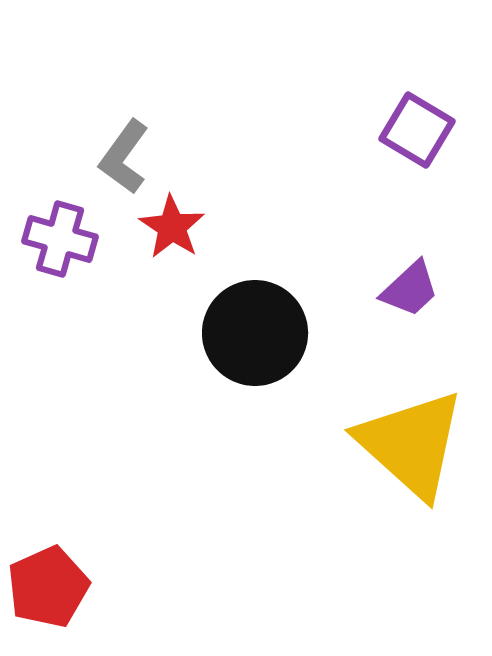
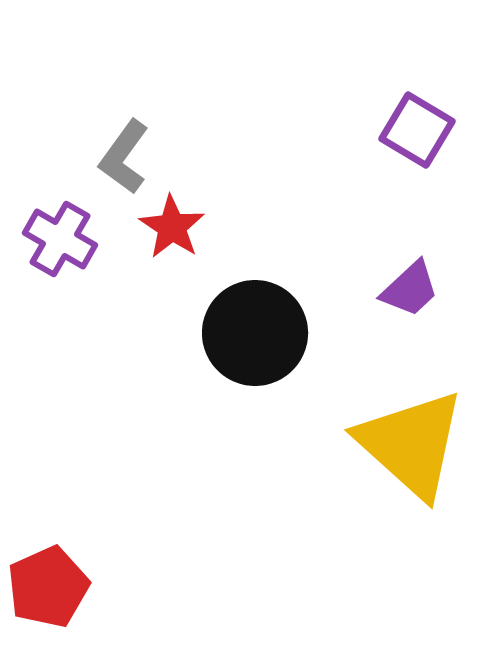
purple cross: rotated 14 degrees clockwise
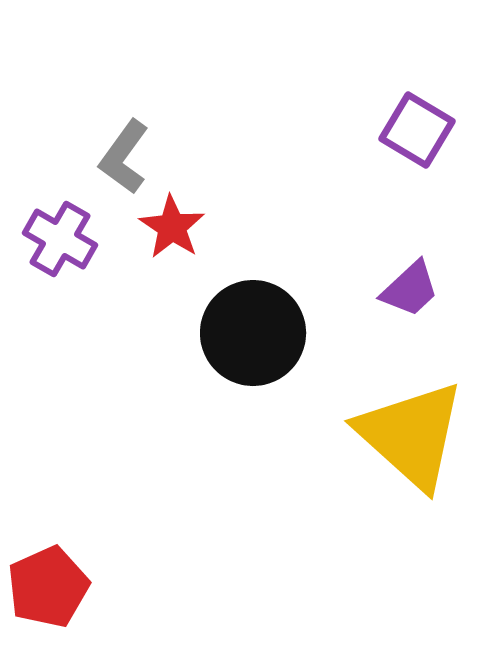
black circle: moved 2 px left
yellow triangle: moved 9 px up
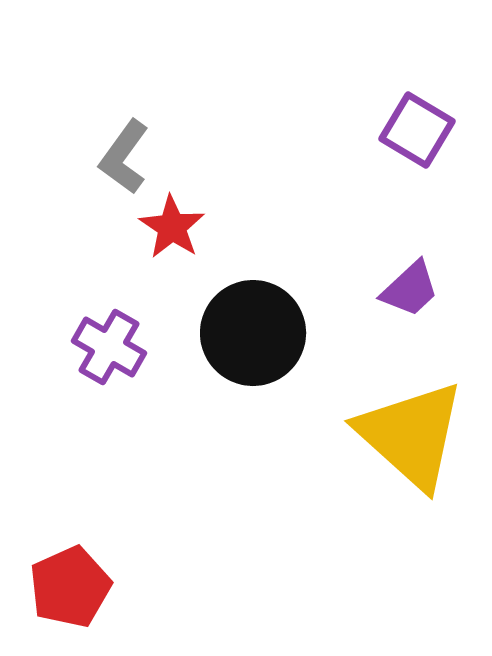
purple cross: moved 49 px right, 108 px down
red pentagon: moved 22 px right
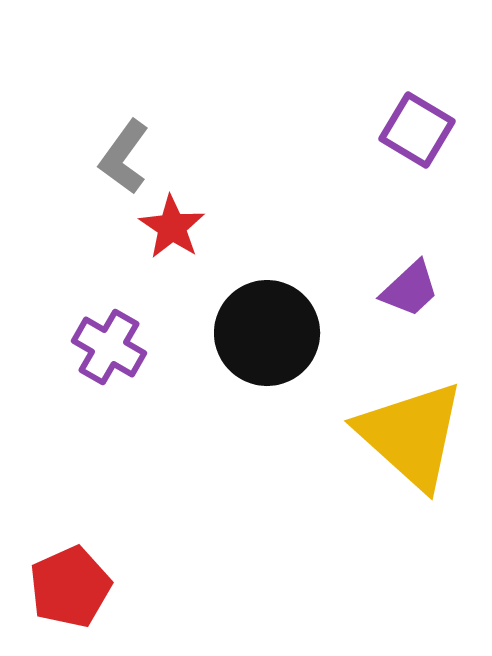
black circle: moved 14 px right
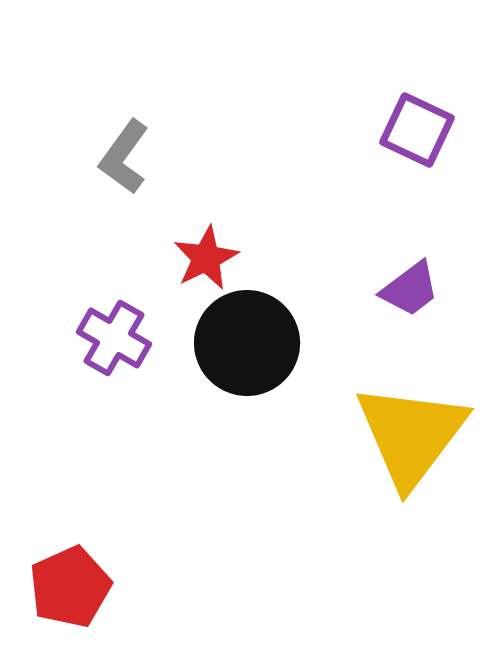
purple square: rotated 6 degrees counterclockwise
red star: moved 34 px right, 31 px down; rotated 12 degrees clockwise
purple trapezoid: rotated 6 degrees clockwise
black circle: moved 20 px left, 10 px down
purple cross: moved 5 px right, 9 px up
yellow triangle: rotated 25 degrees clockwise
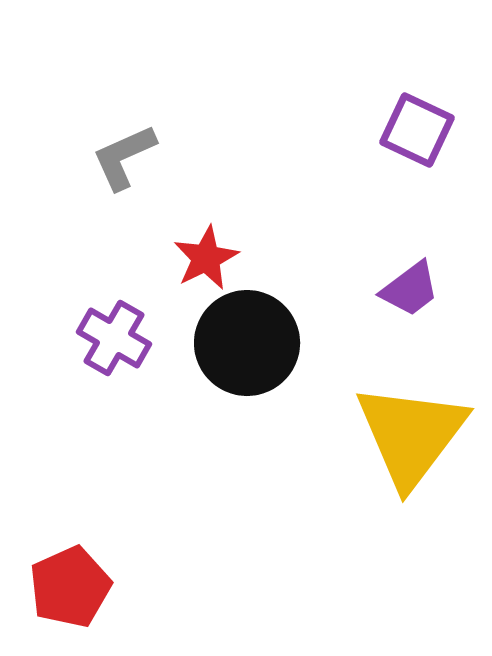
gray L-shape: rotated 30 degrees clockwise
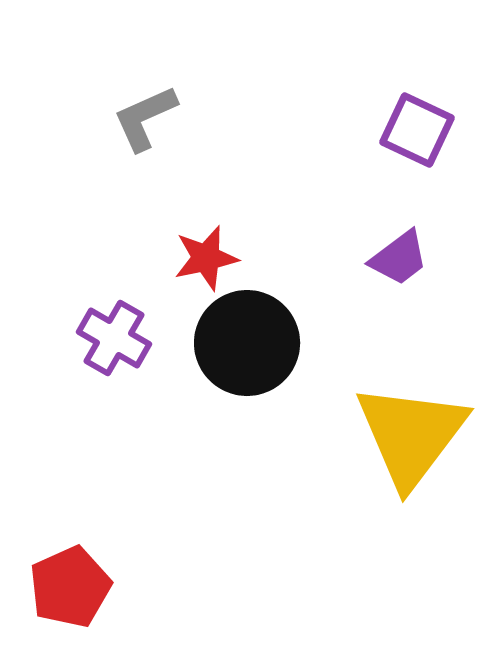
gray L-shape: moved 21 px right, 39 px up
red star: rotated 14 degrees clockwise
purple trapezoid: moved 11 px left, 31 px up
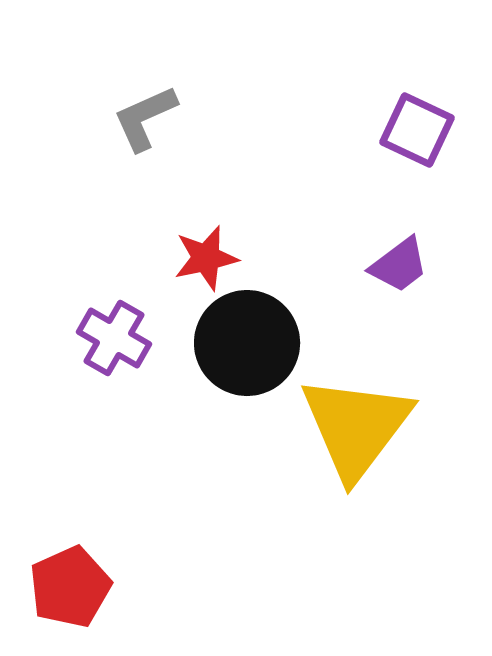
purple trapezoid: moved 7 px down
yellow triangle: moved 55 px left, 8 px up
